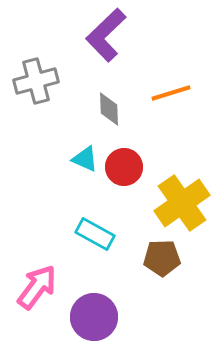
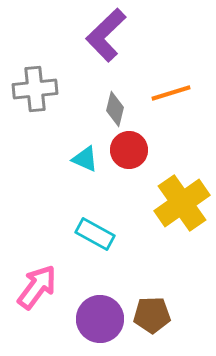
gray cross: moved 1 px left, 8 px down; rotated 9 degrees clockwise
gray diamond: moved 6 px right; rotated 16 degrees clockwise
red circle: moved 5 px right, 17 px up
brown pentagon: moved 10 px left, 57 px down
purple circle: moved 6 px right, 2 px down
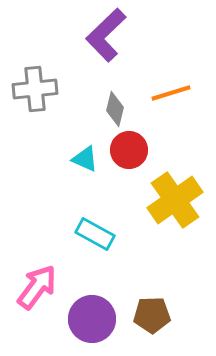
yellow cross: moved 7 px left, 3 px up
purple circle: moved 8 px left
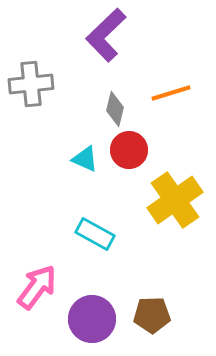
gray cross: moved 4 px left, 5 px up
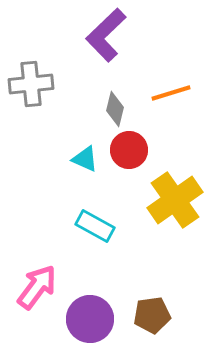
cyan rectangle: moved 8 px up
brown pentagon: rotated 6 degrees counterclockwise
purple circle: moved 2 px left
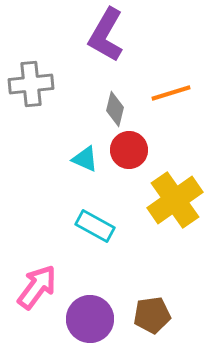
purple L-shape: rotated 16 degrees counterclockwise
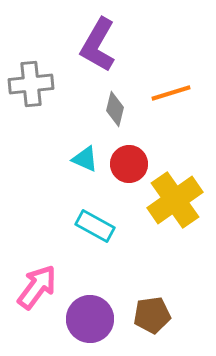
purple L-shape: moved 8 px left, 10 px down
red circle: moved 14 px down
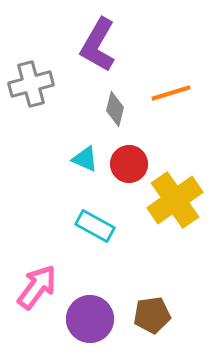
gray cross: rotated 9 degrees counterclockwise
